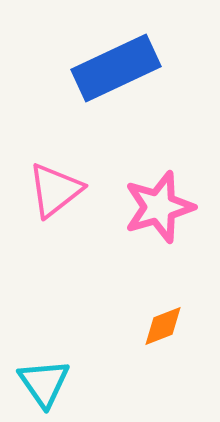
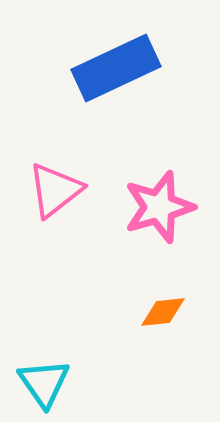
orange diamond: moved 14 px up; rotated 15 degrees clockwise
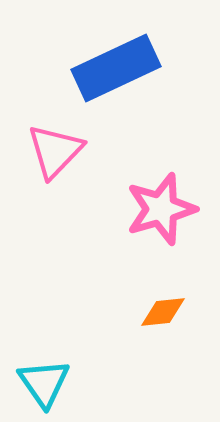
pink triangle: moved 39 px up; rotated 8 degrees counterclockwise
pink star: moved 2 px right, 2 px down
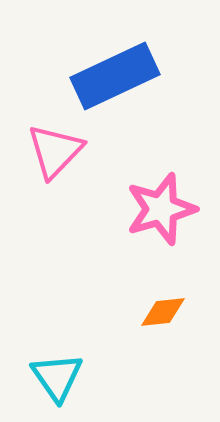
blue rectangle: moved 1 px left, 8 px down
cyan triangle: moved 13 px right, 6 px up
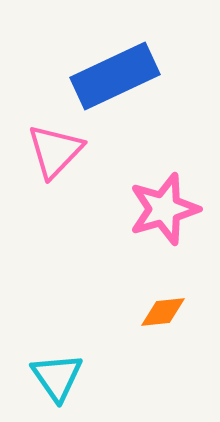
pink star: moved 3 px right
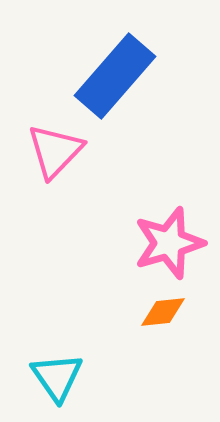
blue rectangle: rotated 24 degrees counterclockwise
pink star: moved 5 px right, 34 px down
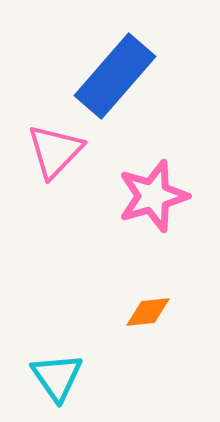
pink star: moved 16 px left, 47 px up
orange diamond: moved 15 px left
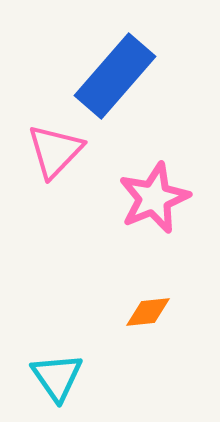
pink star: moved 1 px right, 2 px down; rotated 6 degrees counterclockwise
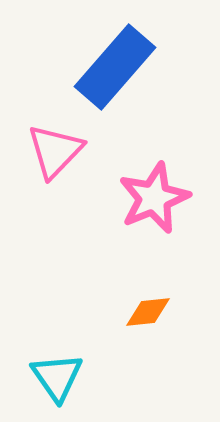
blue rectangle: moved 9 px up
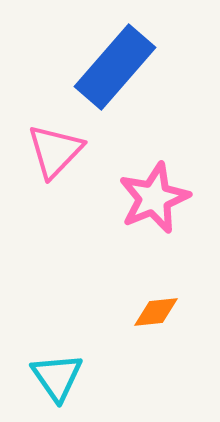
orange diamond: moved 8 px right
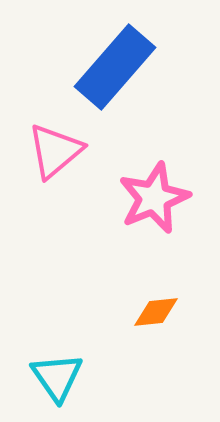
pink triangle: rotated 6 degrees clockwise
